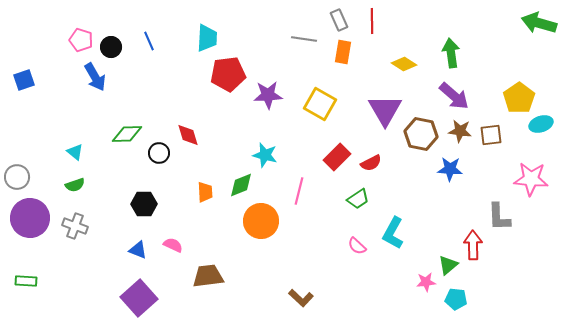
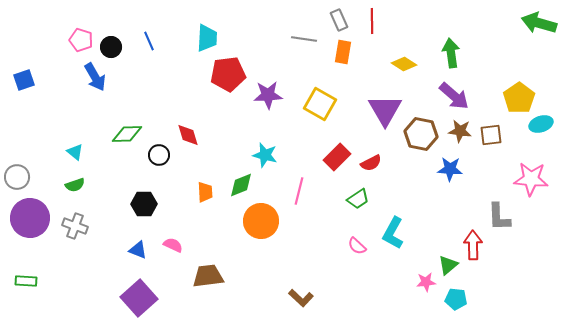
black circle at (159, 153): moved 2 px down
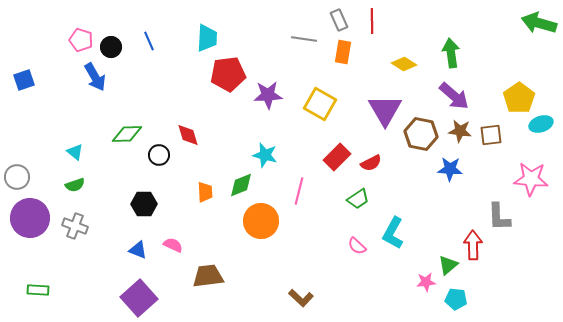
green rectangle at (26, 281): moved 12 px right, 9 px down
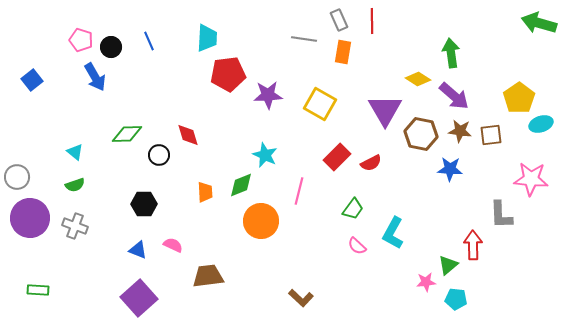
yellow diamond at (404, 64): moved 14 px right, 15 px down
blue square at (24, 80): moved 8 px right; rotated 20 degrees counterclockwise
cyan star at (265, 155): rotated 10 degrees clockwise
green trapezoid at (358, 199): moved 5 px left, 10 px down; rotated 20 degrees counterclockwise
gray L-shape at (499, 217): moved 2 px right, 2 px up
